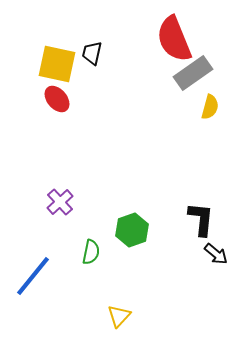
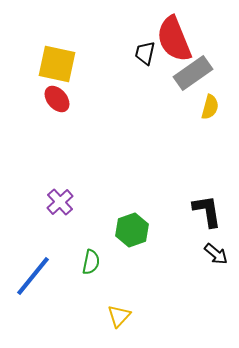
black trapezoid: moved 53 px right
black L-shape: moved 6 px right, 8 px up; rotated 15 degrees counterclockwise
green semicircle: moved 10 px down
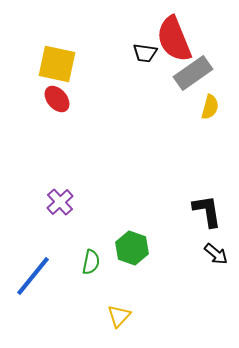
black trapezoid: rotated 95 degrees counterclockwise
green hexagon: moved 18 px down; rotated 20 degrees counterclockwise
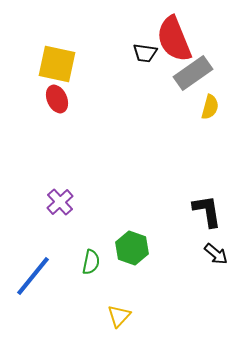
red ellipse: rotated 16 degrees clockwise
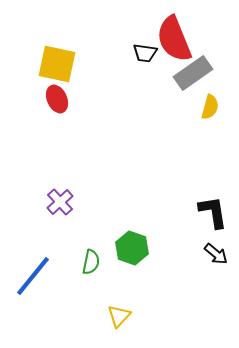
black L-shape: moved 6 px right, 1 px down
